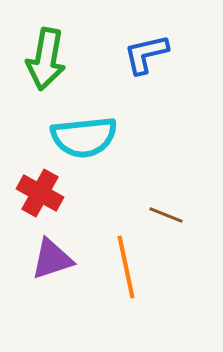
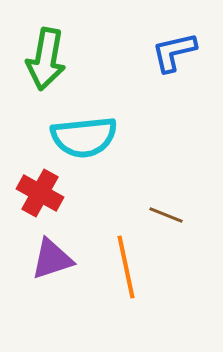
blue L-shape: moved 28 px right, 2 px up
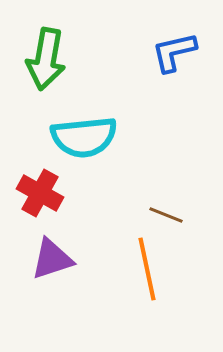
orange line: moved 21 px right, 2 px down
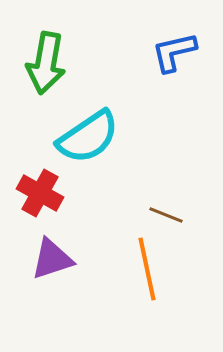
green arrow: moved 4 px down
cyan semicircle: moved 4 px right; rotated 28 degrees counterclockwise
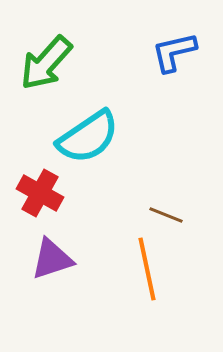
green arrow: rotated 32 degrees clockwise
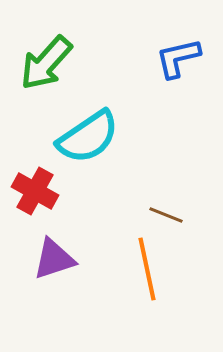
blue L-shape: moved 4 px right, 6 px down
red cross: moved 5 px left, 2 px up
purple triangle: moved 2 px right
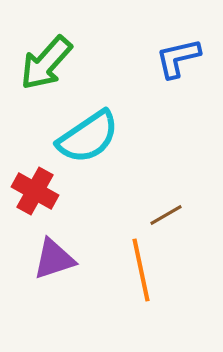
brown line: rotated 52 degrees counterclockwise
orange line: moved 6 px left, 1 px down
